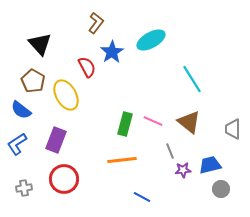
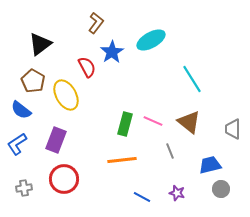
black triangle: rotated 35 degrees clockwise
purple star: moved 6 px left, 23 px down; rotated 21 degrees clockwise
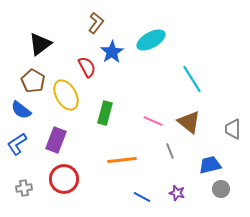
green rectangle: moved 20 px left, 11 px up
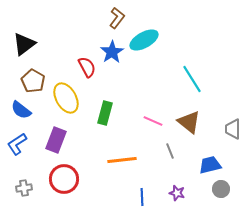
brown L-shape: moved 21 px right, 5 px up
cyan ellipse: moved 7 px left
black triangle: moved 16 px left
yellow ellipse: moved 3 px down
blue line: rotated 60 degrees clockwise
